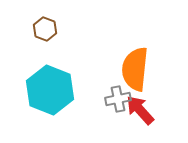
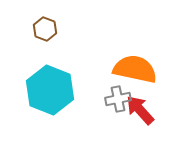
orange semicircle: rotated 96 degrees clockwise
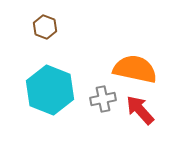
brown hexagon: moved 2 px up
gray cross: moved 15 px left
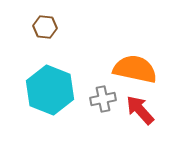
brown hexagon: rotated 15 degrees counterclockwise
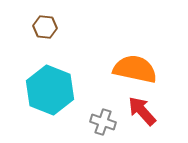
gray cross: moved 23 px down; rotated 30 degrees clockwise
red arrow: moved 2 px right, 1 px down
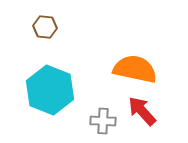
gray cross: moved 1 px up; rotated 15 degrees counterclockwise
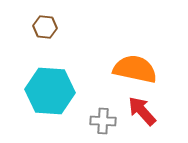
cyan hexagon: moved 1 px down; rotated 18 degrees counterclockwise
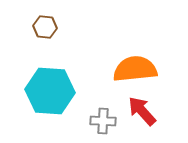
orange semicircle: rotated 18 degrees counterclockwise
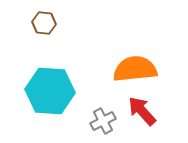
brown hexagon: moved 1 px left, 4 px up
gray cross: rotated 30 degrees counterclockwise
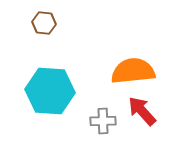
orange semicircle: moved 2 px left, 2 px down
gray cross: rotated 25 degrees clockwise
